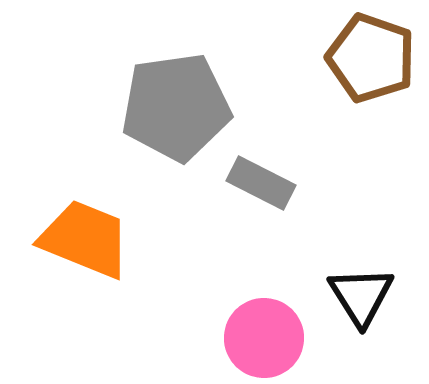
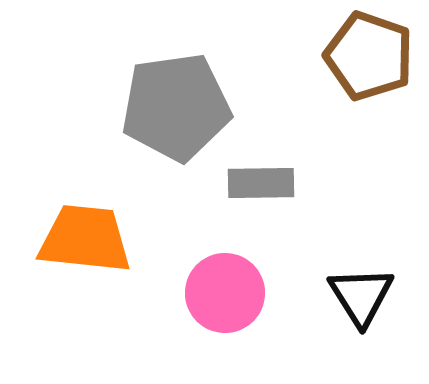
brown pentagon: moved 2 px left, 2 px up
gray rectangle: rotated 28 degrees counterclockwise
orange trapezoid: rotated 16 degrees counterclockwise
pink circle: moved 39 px left, 45 px up
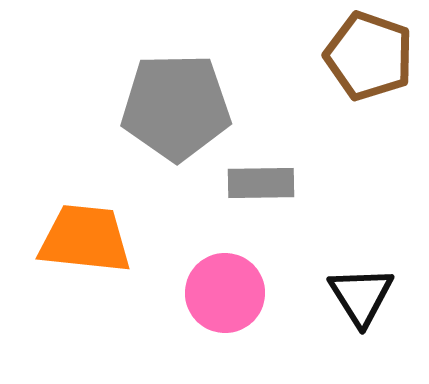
gray pentagon: rotated 7 degrees clockwise
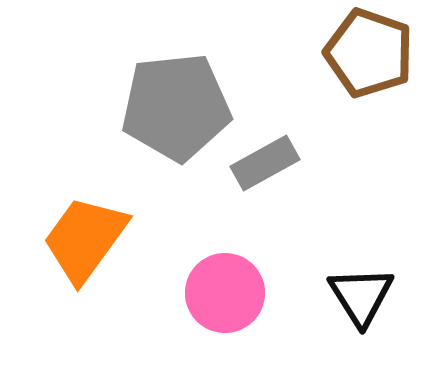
brown pentagon: moved 3 px up
gray pentagon: rotated 5 degrees counterclockwise
gray rectangle: moved 4 px right, 20 px up; rotated 28 degrees counterclockwise
orange trapezoid: rotated 60 degrees counterclockwise
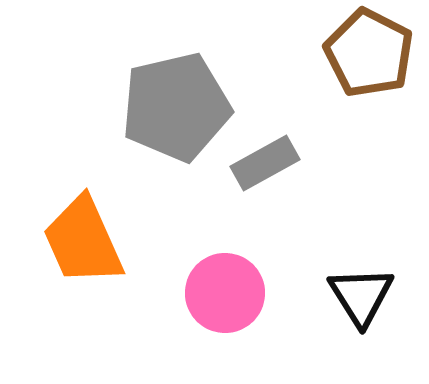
brown pentagon: rotated 8 degrees clockwise
gray pentagon: rotated 7 degrees counterclockwise
orange trapezoid: moved 2 px left, 2 px down; rotated 60 degrees counterclockwise
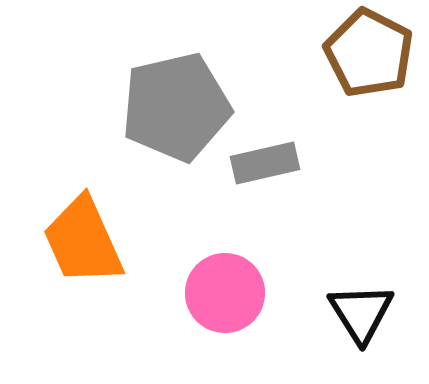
gray rectangle: rotated 16 degrees clockwise
black triangle: moved 17 px down
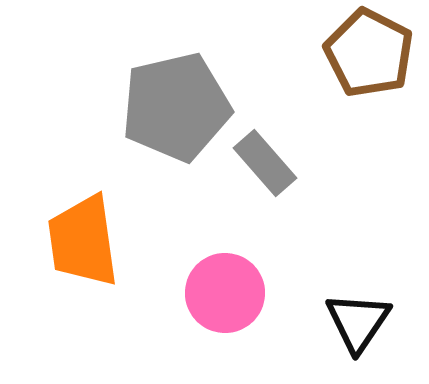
gray rectangle: rotated 62 degrees clockwise
orange trapezoid: rotated 16 degrees clockwise
black triangle: moved 3 px left, 9 px down; rotated 6 degrees clockwise
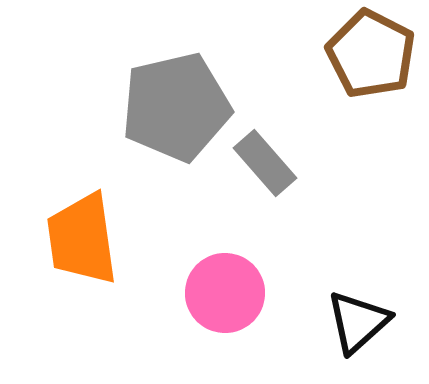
brown pentagon: moved 2 px right, 1 px down
orange trapezoid: moved 1 px left, 2 px up
black triangle: rotated 14 degrees clockwise
